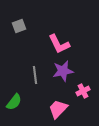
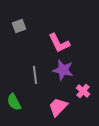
pink L-shape: moved 1 px up
purple star: moved 1 px up; rotated 25 degrees clockwise
pink cross: rotated 24 degrees counterclockwise
green semicircle: rotated 114 degrees clockwise
pink trapezoid: moved 2 px up
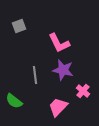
green semicircle: moved 1 px up; rotated 24 degrees counterclockwise
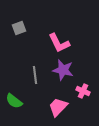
gray square: moved 2 px down
pink cross: rotated 16 degrees counterclockwise
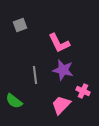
gray square: moved 1 px right, 3 px up
pink trapezoid: moved 3 px right, 2 px up
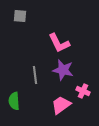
gray square: moved 9 px up; rotated 24 degrees clockwise
green semicircle: rotated 48 degrees clockwise
pink trapezoid: rotated 10 degrees clockwise
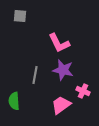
gray line: rotated 18 degrees clockwise
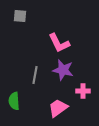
pink cross: rotated 24 degrees counterclockwise
pink trapezoid: moved 3 px left, 3 px down
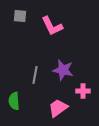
pink L-shape: moved 7 px left, 17 px up
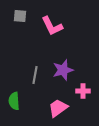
purple star: rotated 30 degrees counterclockwise
